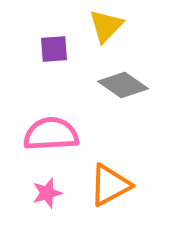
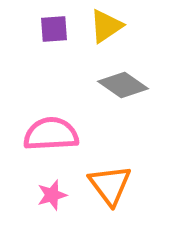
yellow triangle: rotated 12 degrees clockwise
purple square: moved 20 px up
orange triangle: rotated 39 degrees counterclockwise
pink star: moved 5 px right, 2 px down
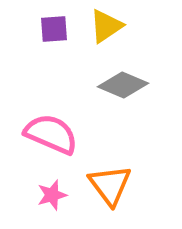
gray diamond: rotated 12 degrees counterclockwise
pink semicircle: rotated 26 degrees clockwise
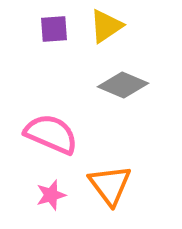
pink star: moved 1 px left
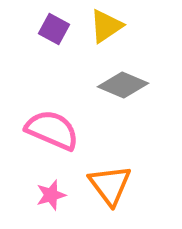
purple square: rotated 32 degrees clockwise
pink semicircle: moved 1 px right, 4 px up
